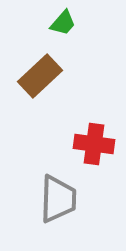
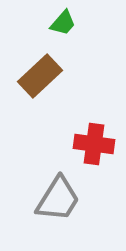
gray trapezoid: rotated 30 degrees clockwise
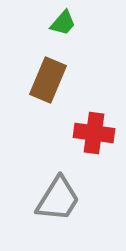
brown rectangle: moved 8 px right, 4 px down; rotated 24 degrees counterclockwise
red cross: moved 11 px up
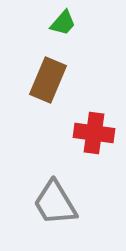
gray trapezoid: moved 3 px left, 4 px down; rotated 117 degrees clockwise
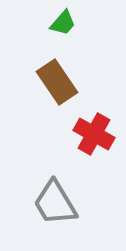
brown rectangle: moved 9 px right, 2 px down; rotated 57 degrees counterclockwise
red cross: moved 1 px down; rotated 21 degrees clockwise
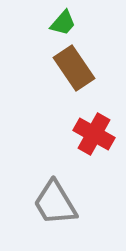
brown rectangle: moved 17 px right, 14 px up
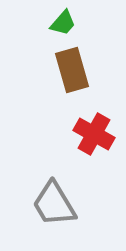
brown rectangle: moved 2 px left, 2 px down; rotated 18 degrees clockwise
gray trapezoid: moved 1 px left, 1 px down
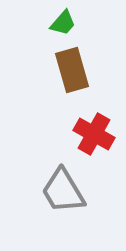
gray trapezoid: moved 9 px right, 13 px up
